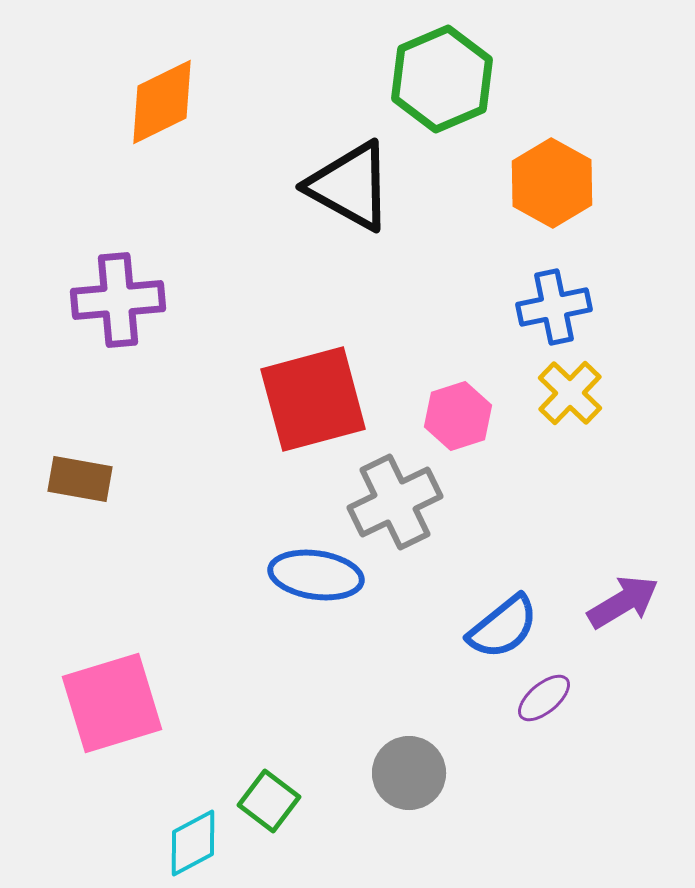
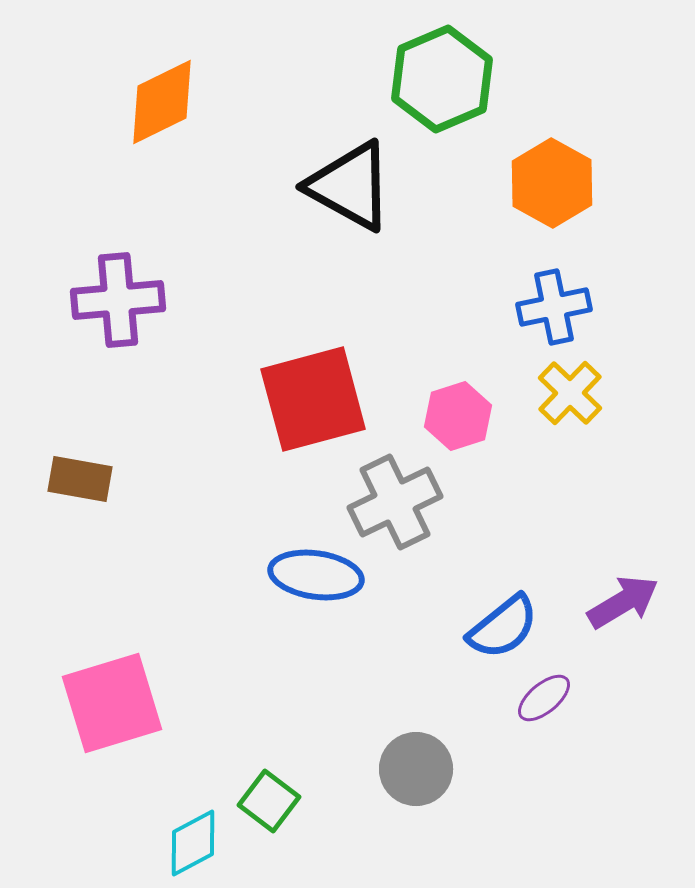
gray circle: moved 7 px right, 4 px up
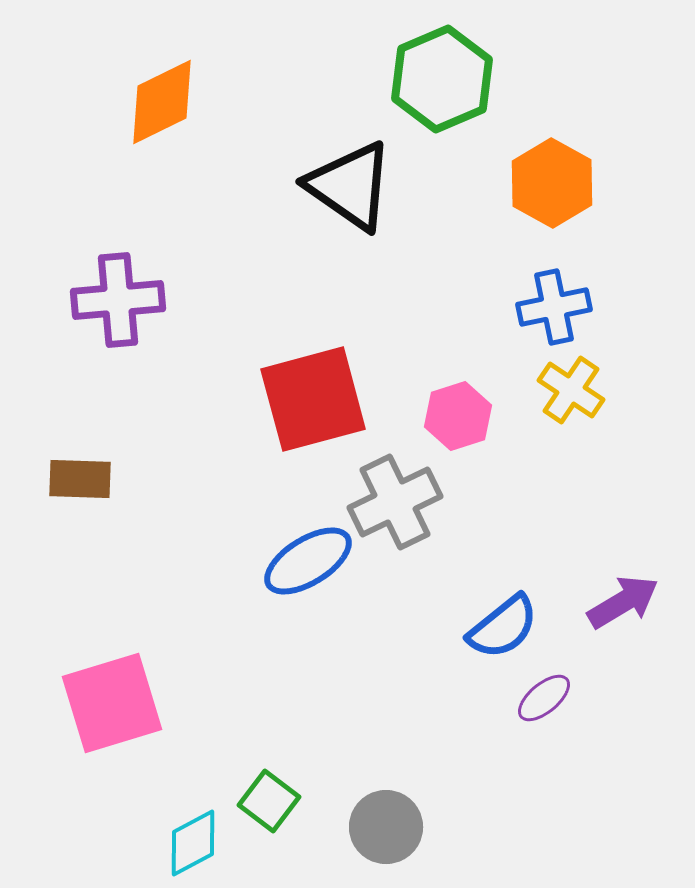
black triangle: rotated 6 degrees clockwise
yellow cross: moved 1 px right, 3 px up; rotated 10 degrees counterclockwise
brown rectangle: rotated 8 degrees counterclockwise
blue ellipse: moved 8 px left, 14 px up; rotated 40 degrees counterclockwise
gray circle: moved 30 px left, 58 px down
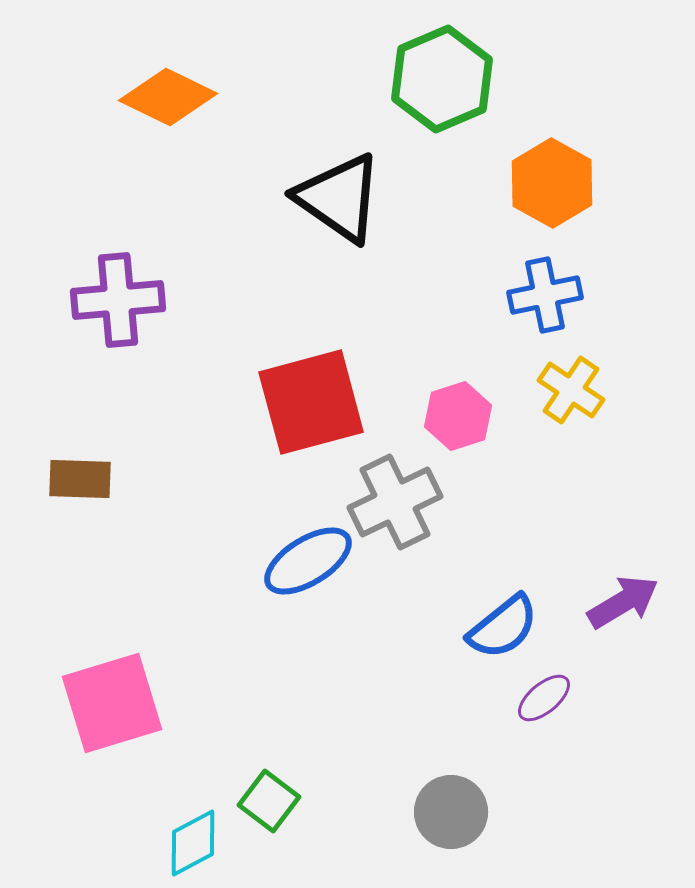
orange diamond: moved 6 px right, 5 px up; rotated 52 degrees clockwise
black triangle: moved 11 px left, 12 px down
blue cross: moved 9 px left, 12 px up
red square: moved 2 px left, 3 px down
gray circle: moved 65 px right, 15 px up
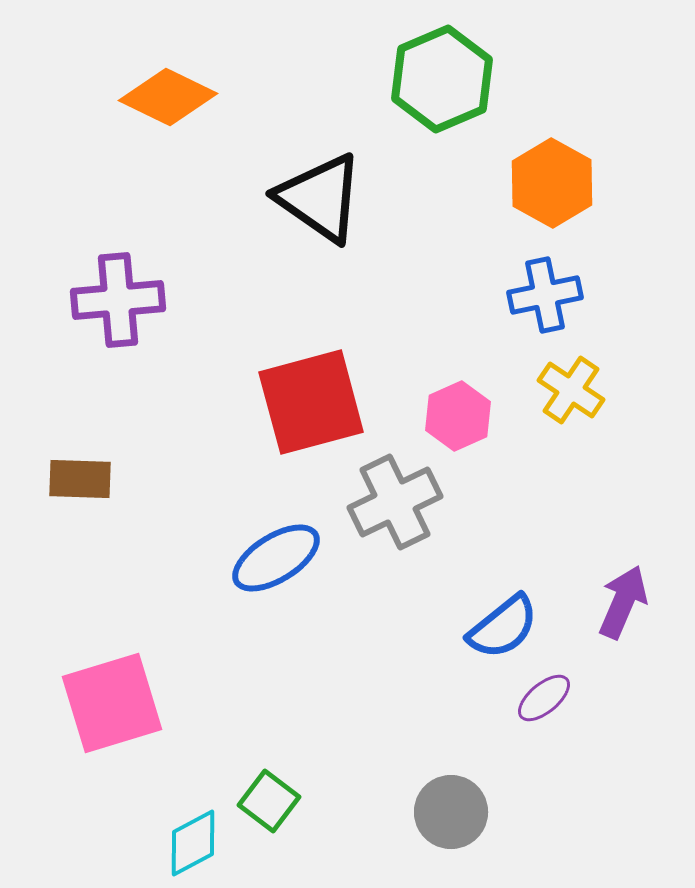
black triangle: moved 19 px left
pink hexagon: rotated 6 degrees counterclockwise
blue ellipse: moved 32 px left, 3 px up
purple arrow: rotated 36 degrees counterclockwise
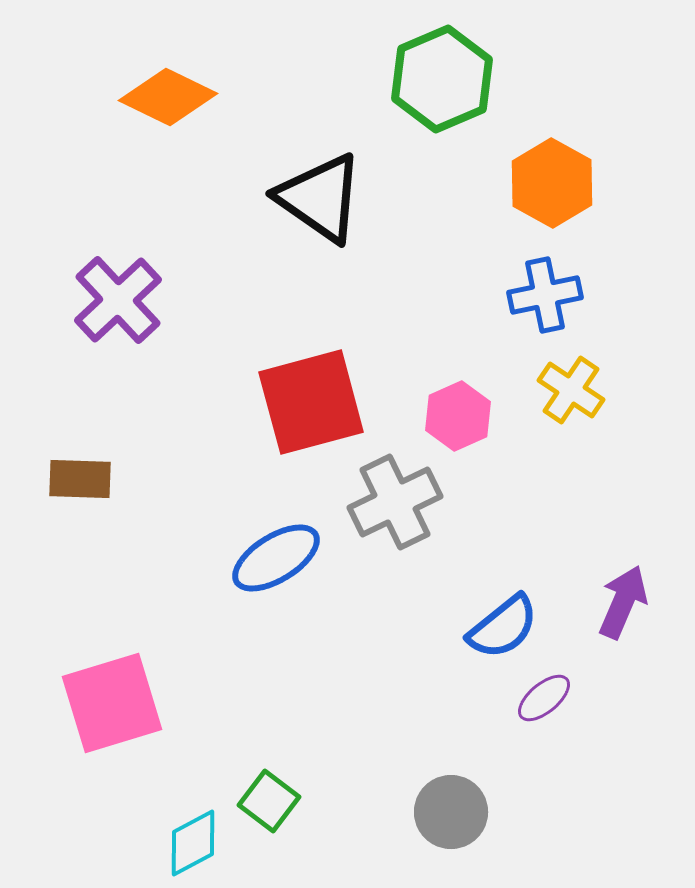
purple cross: rotated 38 degrees counterclockwise
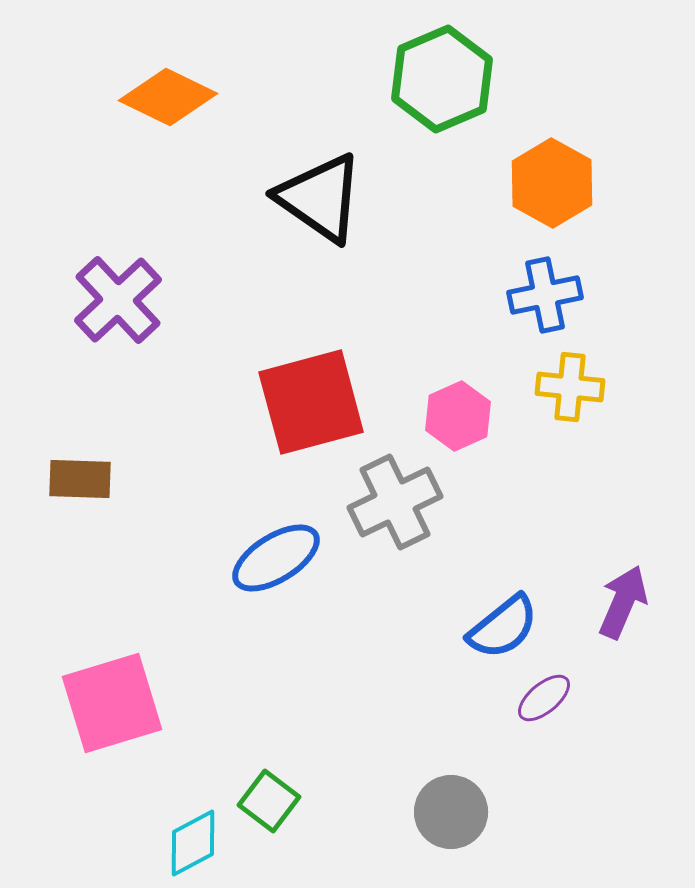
yellow cross: moved 1 px left, 3 px up; rotated 28 degrees counterclockwise
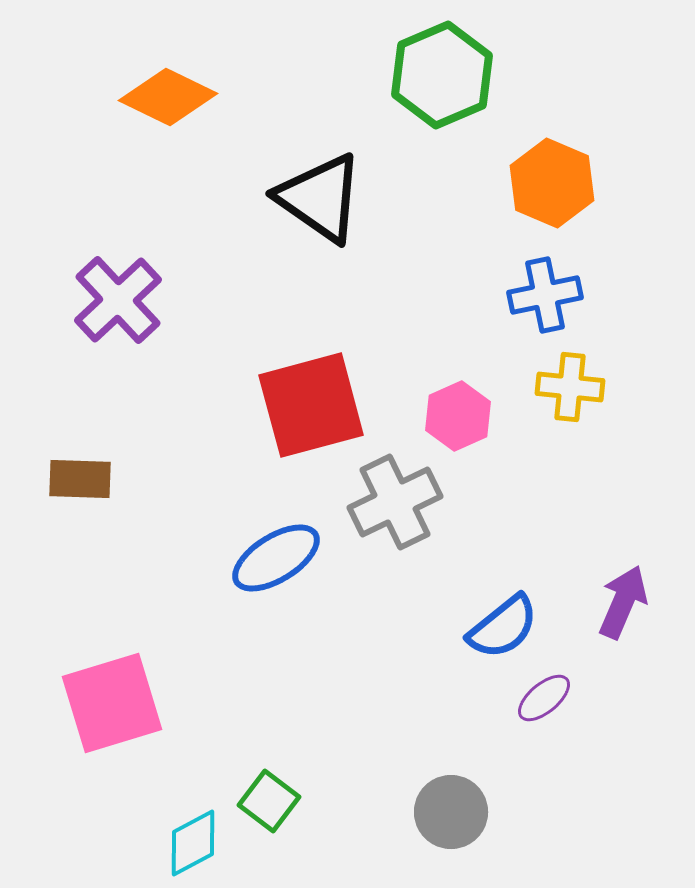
green hexagon: moved 4 px up
orange hexagon: rotated 6 degrees counterclockwise
red square: moved 3 px down
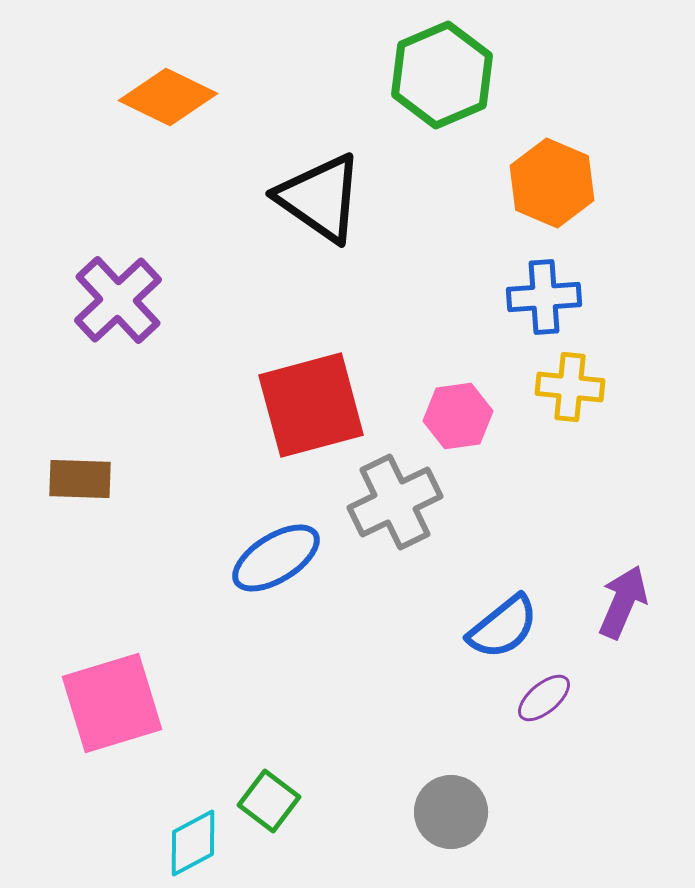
blue cross: moved 1 px left, 2 px down; rotated 8 degrees clockwise
pink hexagon: rotated 16 degrees clockwise
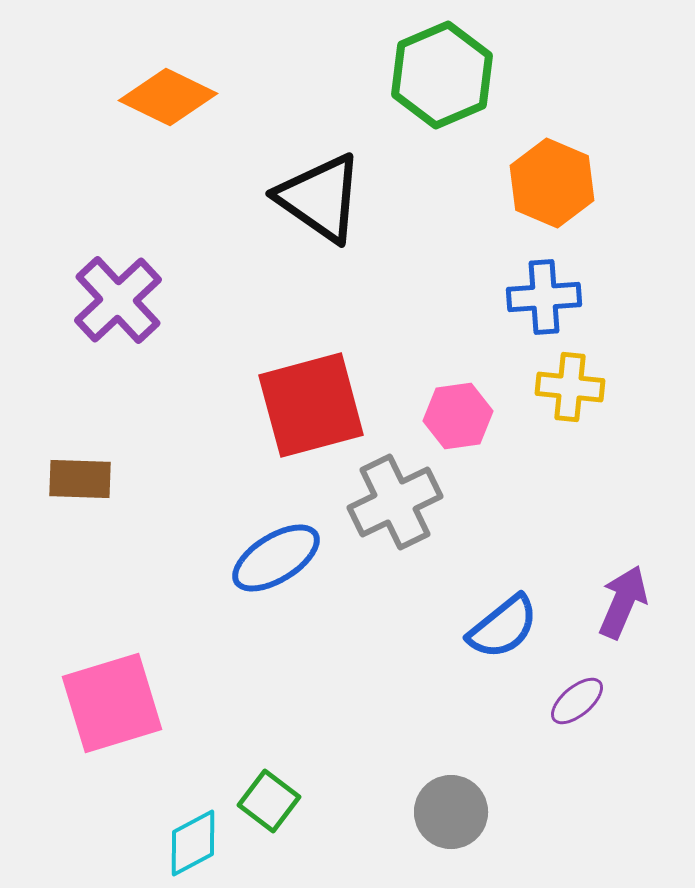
purple ellipse: moved 33 px right, 3 px down
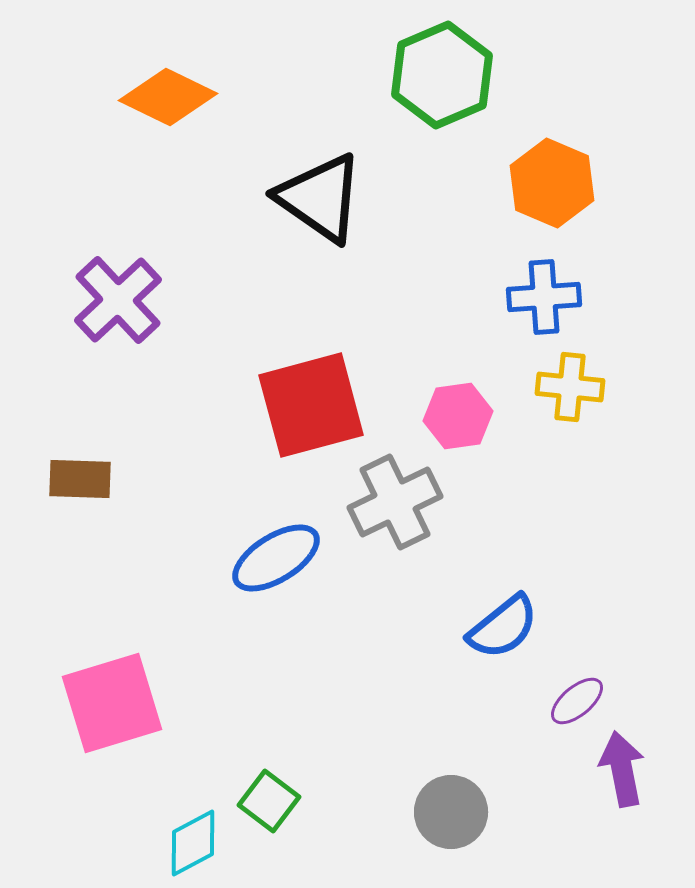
purple arrow: moved 1 px left, 167 px down; rotated 34 degrees counterclockwise
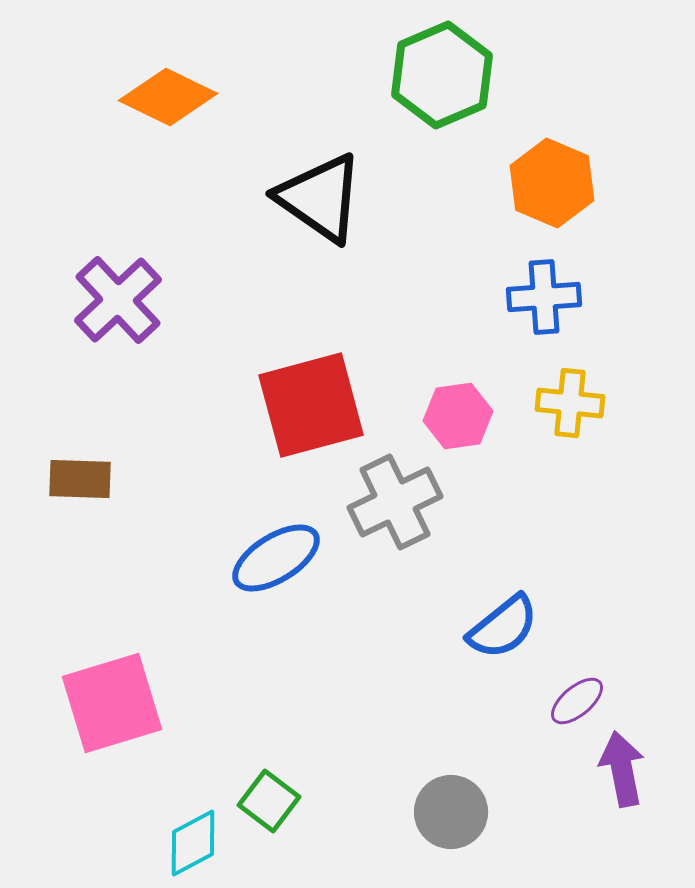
yellow cross: moved 16 px down
